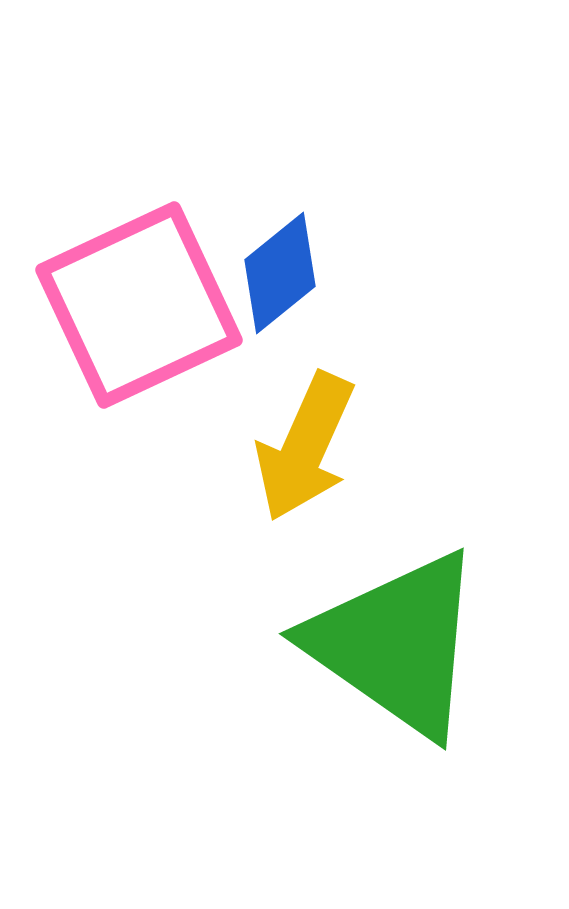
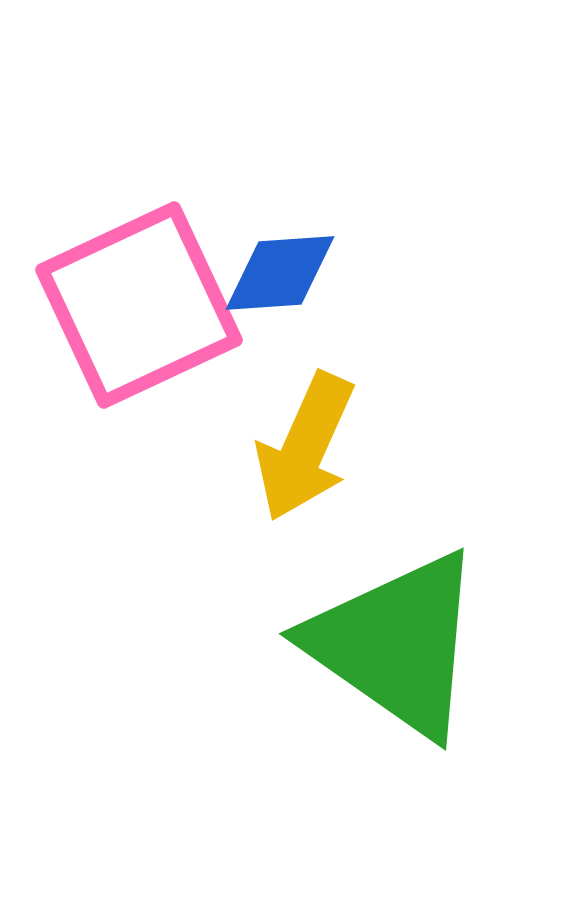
blue diamond: rotated 35 degrees clockwise
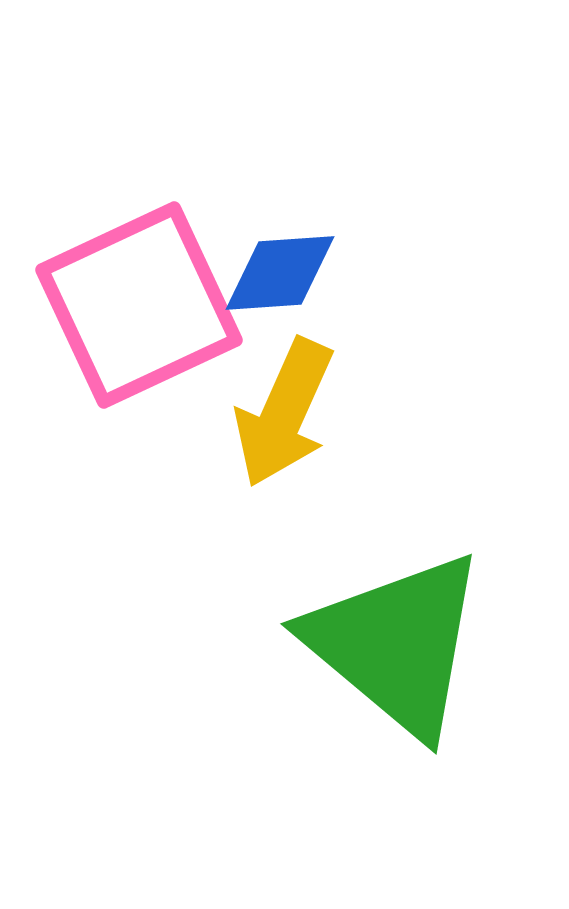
yellow arrow: moved 21 px left, 34 px up
green triangle: rotated 5 degrees clockwise
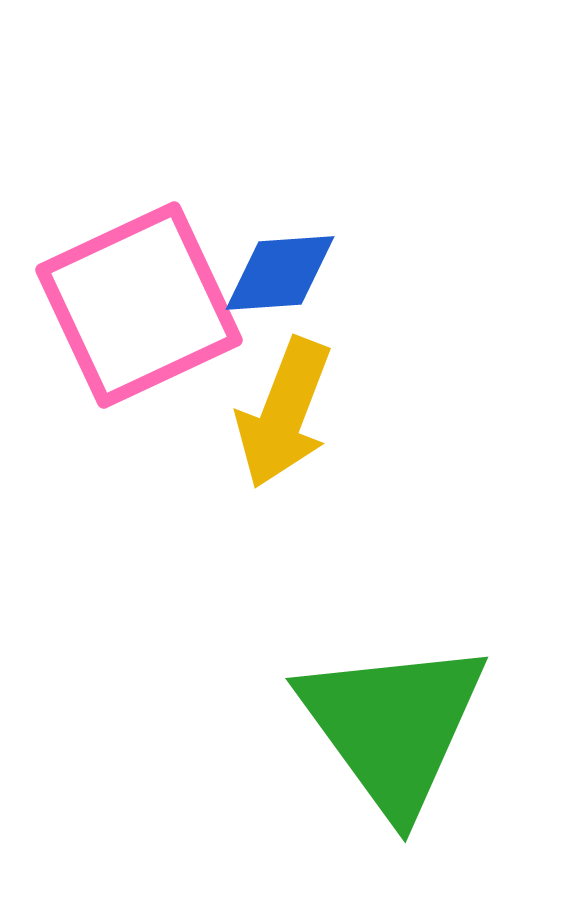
yellow arrow: rotated 3 degrees counterclockwise
green triangle: moved 3 px left, 82 px down; rotated 14 degrees clockwise
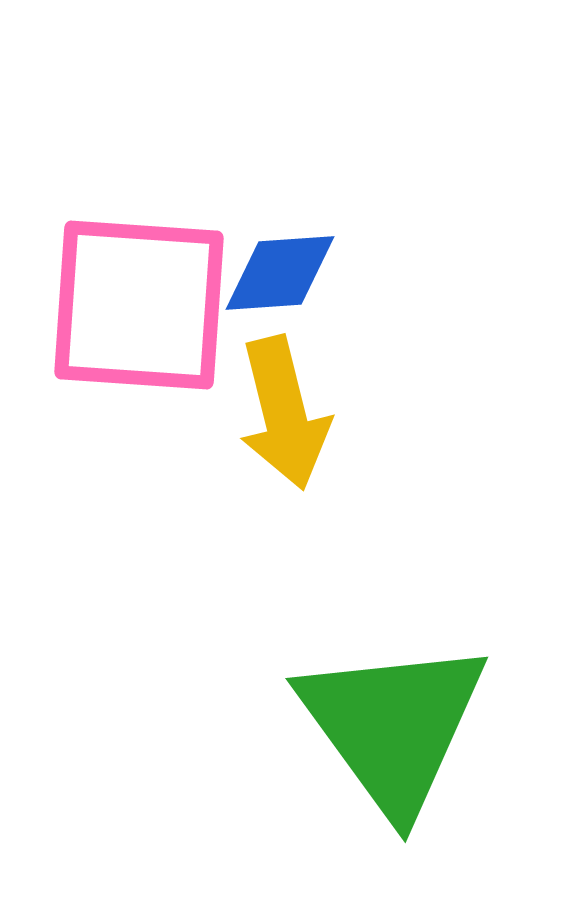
pink square: rotated 29 degrees clockwise
yellow arrow: rotated 35 degrees counterclockwise
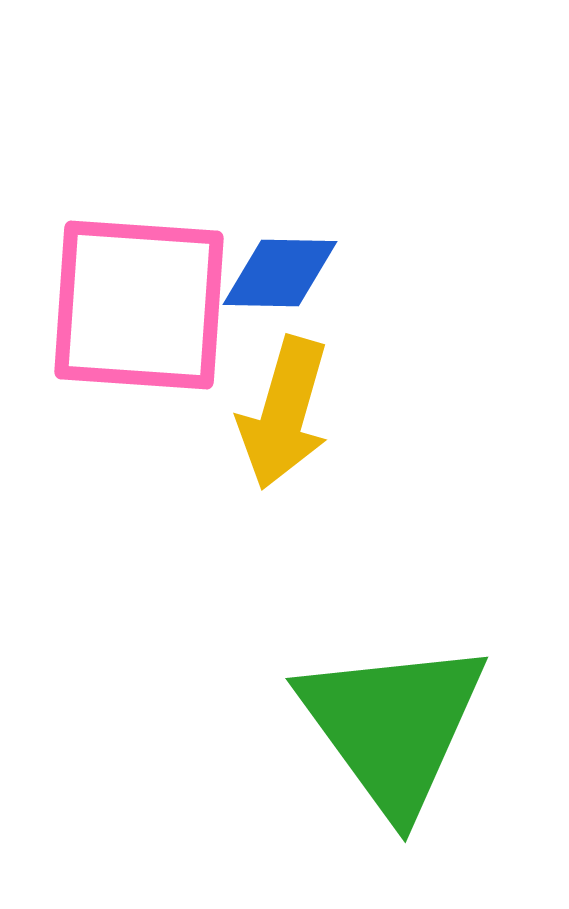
blue diamond: rotated 5 degrees clockwise
yellow arrow: rotated 30 degrees clockwise
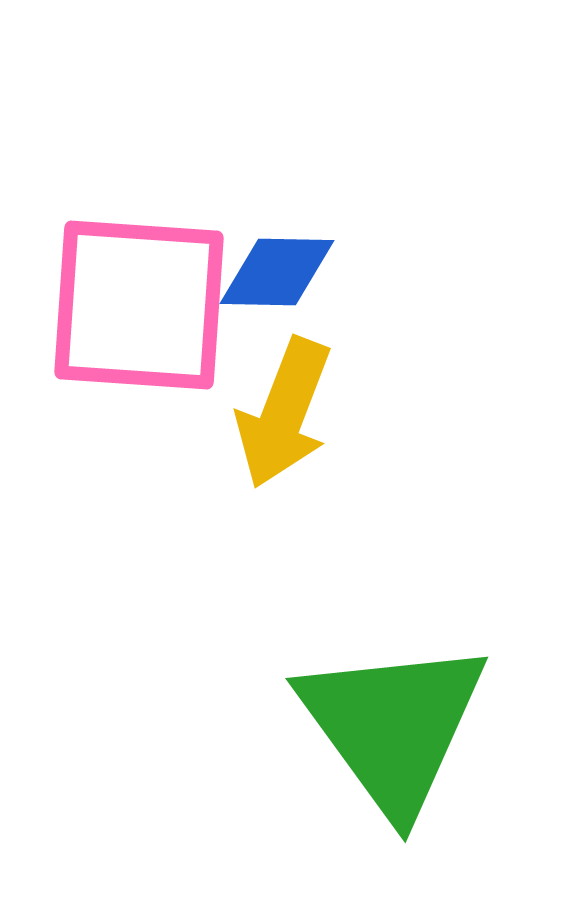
blue diamond: moved 3 px left, 1 px up
yellow arrow: rotated 5 degrees clockwise
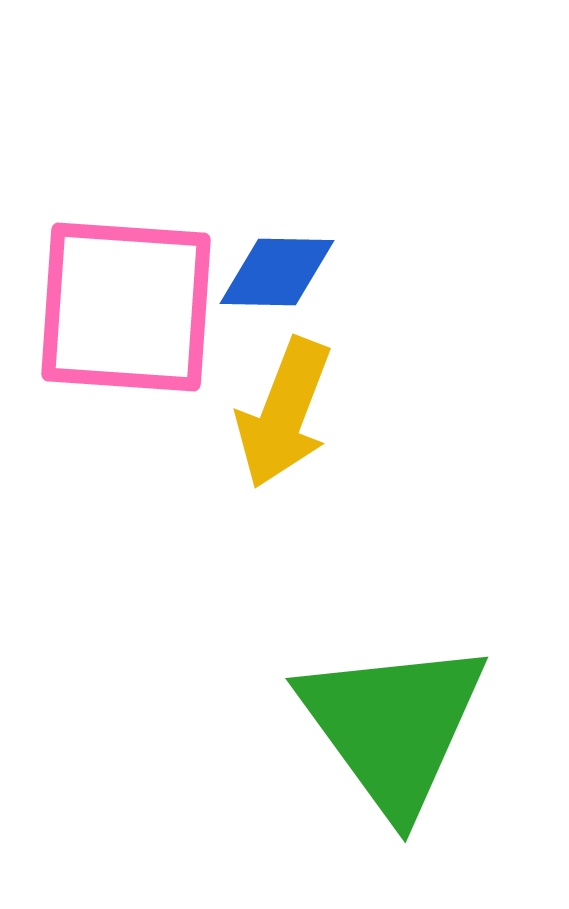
pink square: moved 13 px left, 2 px down
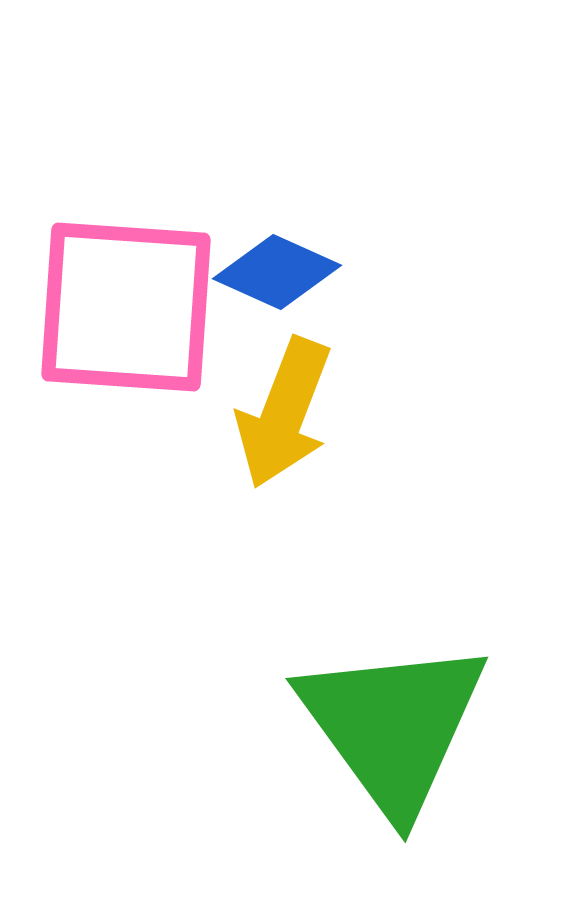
blue diamond: rotated 23 degrees clockwise
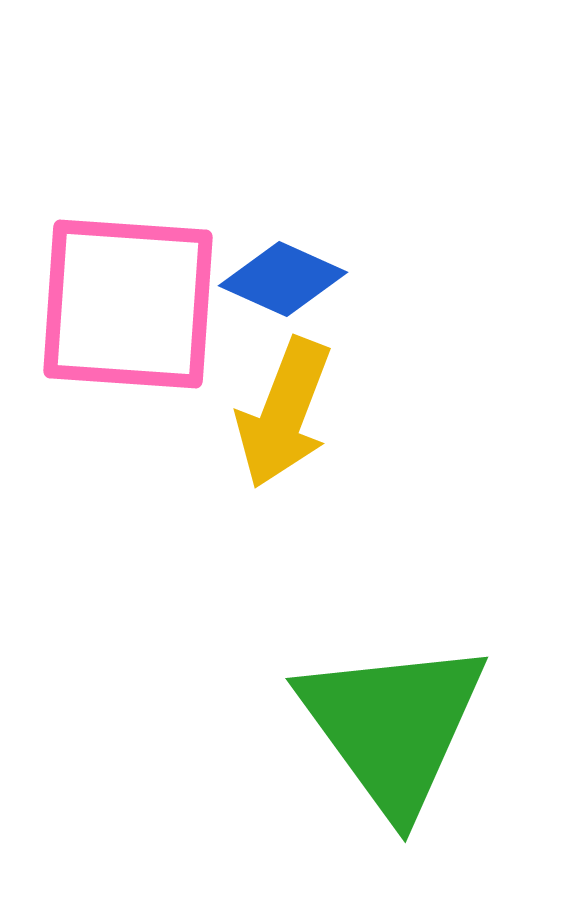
blue diamond: moved 6 px right, 7 px down
pink square: moved 2 px right, 3 px up
